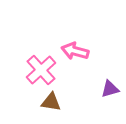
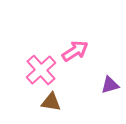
pink arrow: rotated 132 degrees clockwise
purple triangle: moved 4 px up
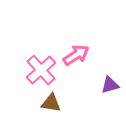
pink arrow: moved 1 px right, 4 px down
brown triangle: moved 1 px down
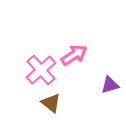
pink arrow: moved 2 px left
brown triangle: rotated 30 degrees clockwise
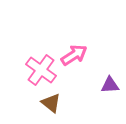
pink cross: rotated 12 degrees counterclockwise
purple triangle: rotated 12 degrees clockwise
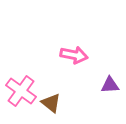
pink arrow: rotated 44 degrees clockwise
pink cross: moved 20 px left, 21 px down
